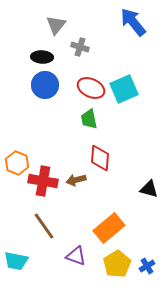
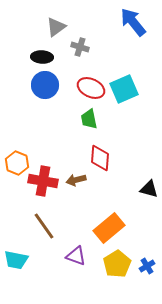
gray triangle: moved 2 px down; rotated 15 degrees clockwise
cyan trapezoid: moved 1 px up
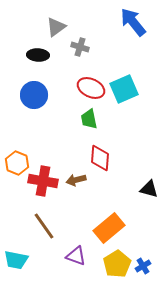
black ellipse: moved 4 px left, 2 px up
blue circle: moved 11 px left, 10 px down
blue cross: moved 4 px left
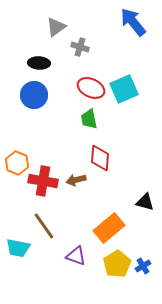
black ellipse: moved 1 px right, 8 px down
black triangle: moved 4 px left, 13 px down
cyan trapezoid: moved 2 px right, 12 px up
